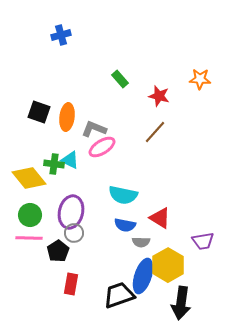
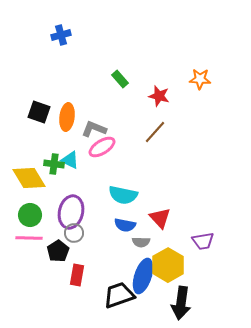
yellow diamond: rotated 8 degrees clockwise
red triangle: rotated 15 degrees clockwise
red rectangle: moved 6 px right, 9 px up
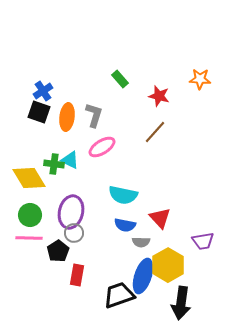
blue cross: moved 18 px left, 56 px down; rotated 18 degrees counterclockwise
gray L-shape: moved 14 px up; rotated 85 degrees clockwise
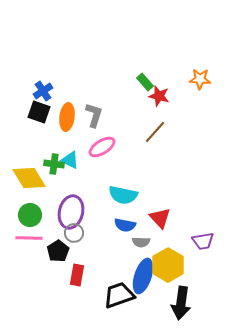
green rectangle: moved 25 px right, 3 px down
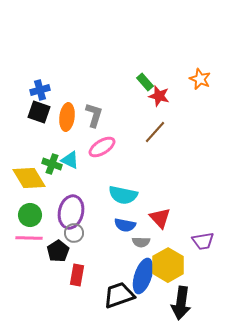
orange star: rotated 20 degrees clockwise
blue cross: moved 3 px left, 1 px up; rotated 18 degrees clockwise
green cross: moved 2 px left; rotated 12 degrees clockwise
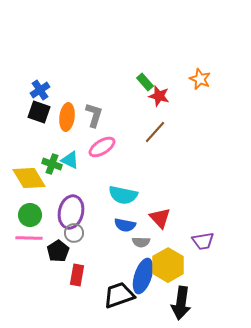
blue cross: rotated 18 degrees counterclockwise
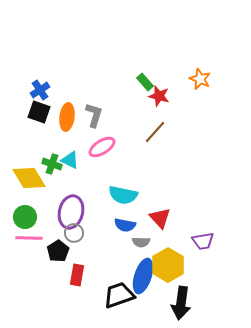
green circle: moved 5 px left, 2 px down
